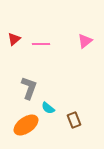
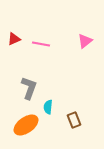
red triangle: rotated 16 degrees clockwise
pink line: rotated 12 degrees clockwise
cyan semicircle: moved 1 px up; rotated 56 degrees clockwise
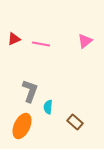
gray L-shape: moved 1 px right, 3 px down
brown rectangle: moved 1 px right, 2 px down; rotated 28 degrees counterclockwise
orange ellipse: moved 4 px left, 1 px down; rotated 30 degrees counterclockwise
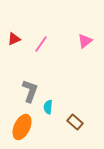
pink line: rotated 66 degrees counterclockwise
orange ellipse: moved 1 px down
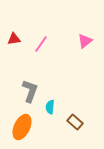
red triangle: rotated 16 degrees clockwise
cyan semicircle: moved 2 px right
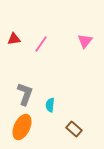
pink triangle: rotated 14 degrees counterclockwise
gray L-shape: moved 5 px left, 3 px down
cyan semicircle: moved 2 px up
brown rectangle: moved 1 px left, 7 px down
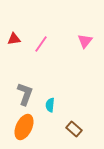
orange ellipse: moved 2 px right
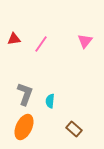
cyan semicircle: moved 4 px up
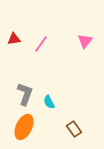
cyan semicircle: moved 1 px left, 1 px down; rotated 32 degrees counterclockwise
brown rectangle: rotated 14 degrees clockwise
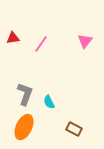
red triangle: moved 1 px left, 1 px up
brown rectangle: rotated 28 degrees counterclockwise
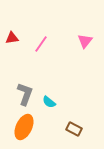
red triangle: moved 1 px left
cyan semicircle: rotated 24 degrees counterclockwise
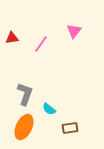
pink triangle: moved 11 px left, 10 px up
cyan semicircle: moved 7 px down
brown rectangle: moved 4 px left, 1 px up; rotated 35 degrees counterclockwise
